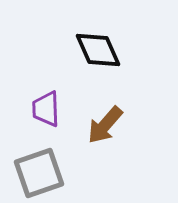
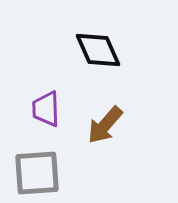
gray square: moved 2 px left; rotated 15 degrees clockwise
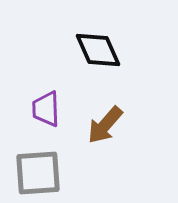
gray square: moved 1 px right
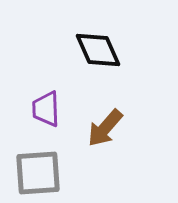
brown arrow: moved 3 px down
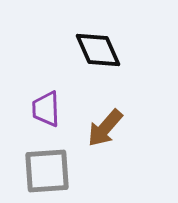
gray square: moved 9 px right, 2 px up
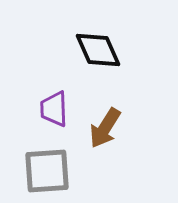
purple trapezoid: moved 8 px right
brown arrow: rotated 9 degrees counterclockwise
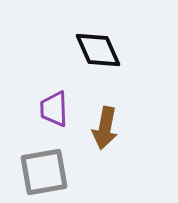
brown arrow: rotated 21 degrees counterclockwise
gray square: moved 3 px left, 1 px down; rotated 6 degrees counterclockwise
